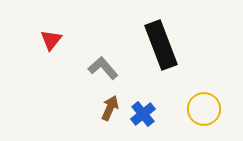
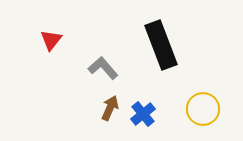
yellow circle: moved 1 px left
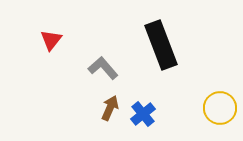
yellow circle: moved 17 px right, 1 px up
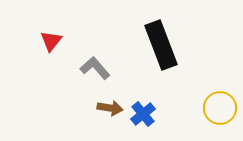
red triangle: moved 1 px down
gray L-shape: moved 8 px left
brown arrow: rotated 75 degrees clockwise
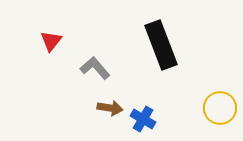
blue cross: moved 5 px down; rotated 20 degrees counterclockwise
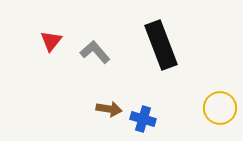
gray L-shape: moved 16 px up
brown arrow: moved 1 px left, 1 px down
blue cross: rotated 15 degrees counterclockwise
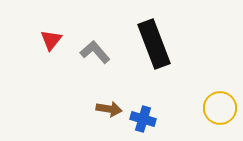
red triangle: moved 1 px up
black rectangle: moved 7 px left, 1 px up
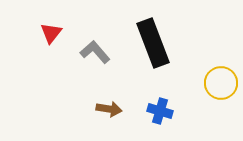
red triangle: moved 7 px up
black rectangle: moved 1 px left, 1 px up
yellow circle: moved 1 px right, 25 px up
blue cross: moved 17 px right, 8 px up
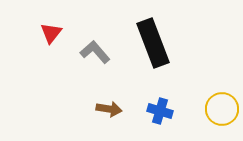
yellow circle: moved 1 px right, 26 px down
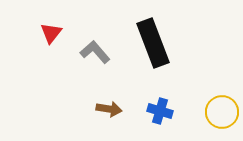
yellow circle: moved 3 px down
